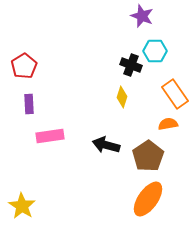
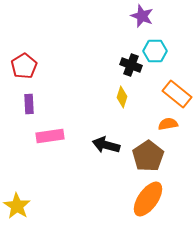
orange rectangle: moved 2 px right; rotated 16 degrees counterclockwise
yellow star: moved 5 px left
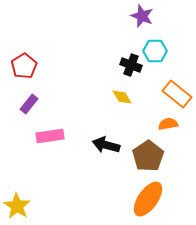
yellow diamond: rotated 50 degrees counterclockwise
purple rectangle: rotated 42 degrees clockwise
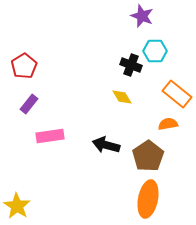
orange ellipse: rotated 24 degrees counterclockwise
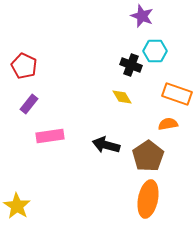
red pentagon: rotated 15 degrees counterclockwise
orange rectangle: rotated 20 degrees counterclockwise
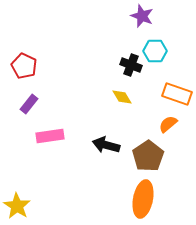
orange semicircle: rotated 30 degrees counterclockwise
orange ellipse: moved 5 px left
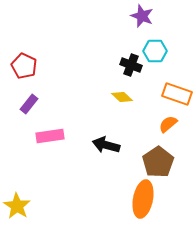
yellow diamond: rotated 15 degrees counterclockwise
brown pentagon: moved 10 px right, 6 px down
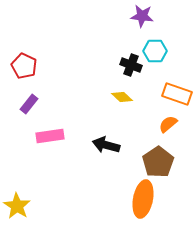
purple star: rotated 15 degrees counterclockwise
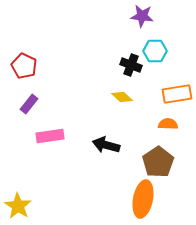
orange rectangle: rotated 28 degrees counterclockwise
orange semicircle: rotated 42 degrees clockwise
yellow star: moved 1 px right
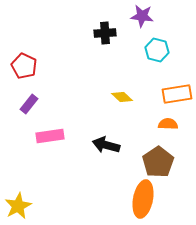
cyan hexagon: moved 2 px right, 1 px up; rotated 15 degrees clockwise
black cross: moved 26 px left, 32 px up; rotated 25 degrees counterclockwise
yellow star: rotated 12 degrees clockwise
